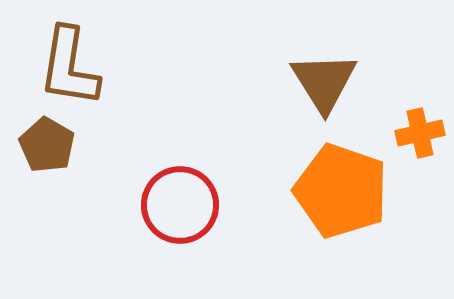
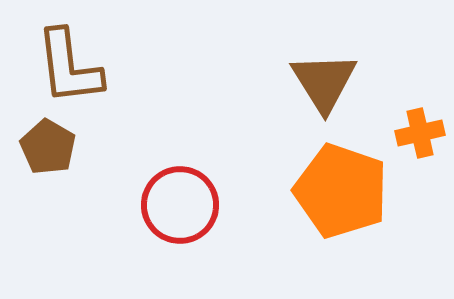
brown L-shape: rotated 16 degrees counterclockwise
brown pentagon: moved 1 px right, 2 px down
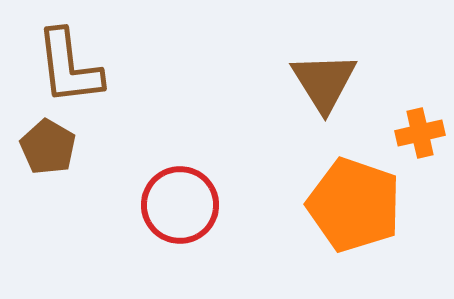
orange pentagon: moved 13 px right, 14 px down
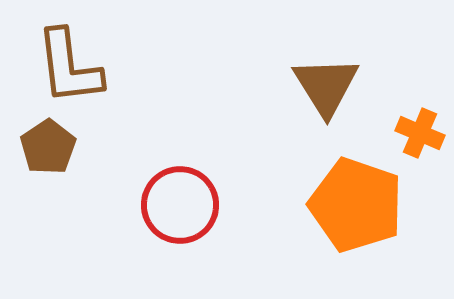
brown triangle: moved 2 px right, 4 px down
orange cross: rotated 36 degrees clockwise
brown pentagon: rotated 8 degrees clockwise
orange pentagon: moved 2 px right
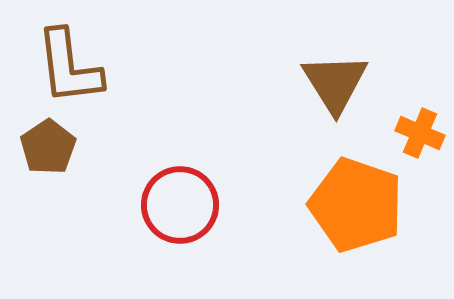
brown triangle: moved 9 px right, 3 px up
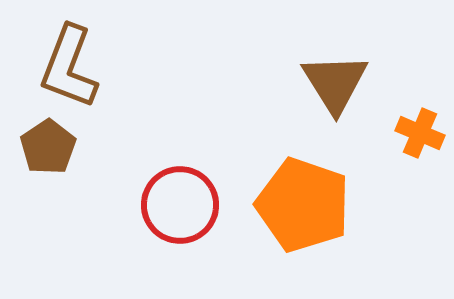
brown L-shape: rotated 28 degrees clockwise
orange pentagon: moved 53 px left
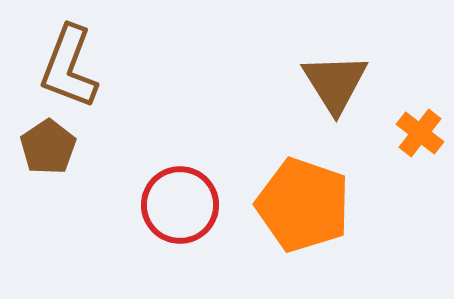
orange cross: rotated 15 degrees clockwise
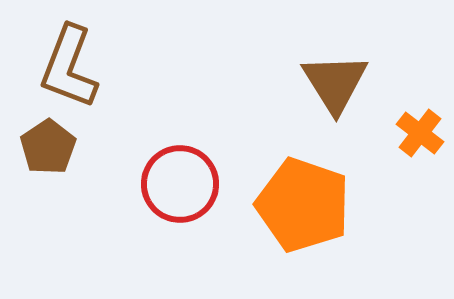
red circle: moved 21 px up
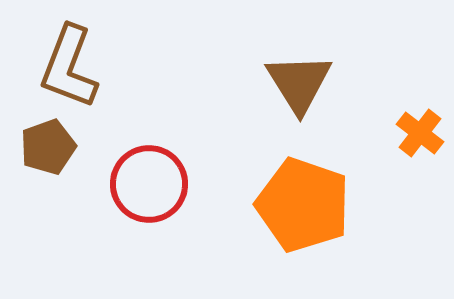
brown triangle: moved 36 px left
brown pentagon: rotated 14 degrees clockwise
red circle: moved 31 px left
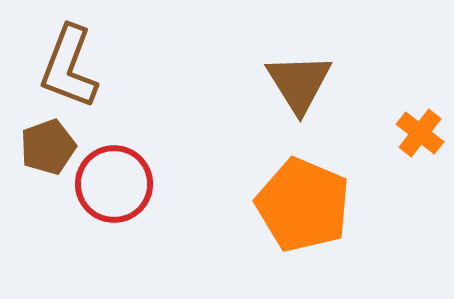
red circle: moved 35 px left
orange pentagon: rotated 4 degrees clockwise
